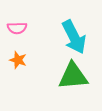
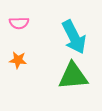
pink semicircle: moved 2 px right, 5 px up
orange star: rotated 12 degrees counterclockwise
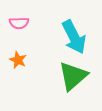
orange star: rotated 18 degrees clockwise
green triangle: rotated 36 degrees counterclockwise
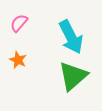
pink semicircle: rotated 132 degrees clockwise
cyan arrow: moved 3 px left
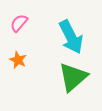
green triangle: moved 1 px down
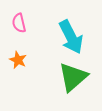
pink semicircle: rotated 54 degrees counterclockwise
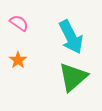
pink semicircle: rotated 138 degrees clockwise
orange star: rotated 12 degrees clockwise
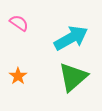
cyan arrow: moved 1 px down; rotated 92 degrees counterclockwise
orange star: moved 16 px down
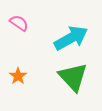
green triangle: rotated 32 degrees counterclockwise
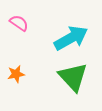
orange star: moved 2 px left, 2 px up; rotated 24 degrees clockwise
